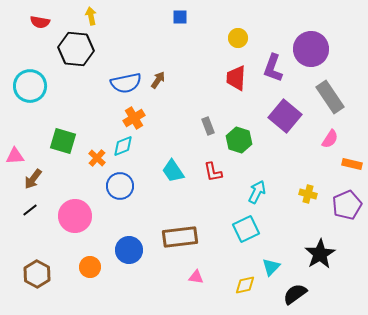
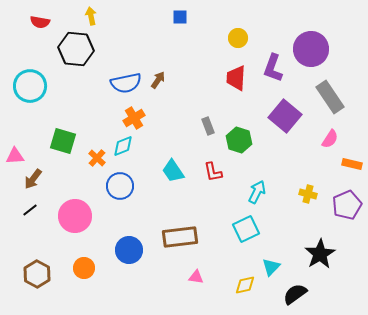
orange circle at (90, 267): moved 6 px left, 1 px down
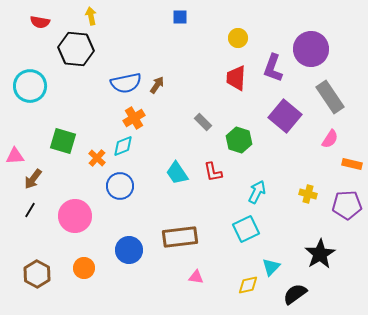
brown arrow at (158, 80): moved 1 px left, 5 px down
gray rectangle at (208, 126): moved 5 px left, 4 px up; rotated 24 degrees counterclockwise
cyan trapezoid at (173, 171): moved 4 px right, 2 px down
purple pentagon at (347, 205): rotated 20 degrees clockwise
black line at (30, 210): rotated 21 degrees counterclockwise
yellow diamond at (245, 285): moved 3 px right
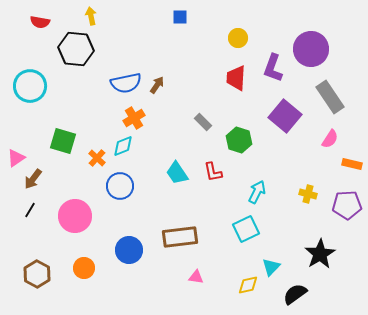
pink triangle at (15, 156): moved 1 px right, 2 px down; rotated 30 degrees counterclockwise
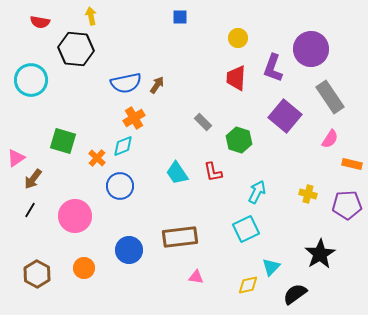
cyan circle at (30, 86): moved 1 px right, 6 px up
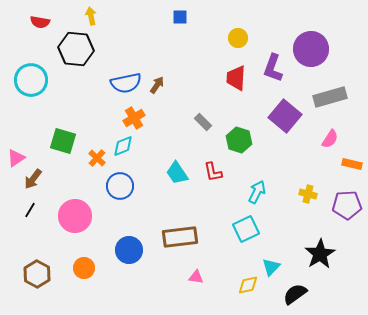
gray rectangle at (330, 97): rotated 72 degrees counterclockwise
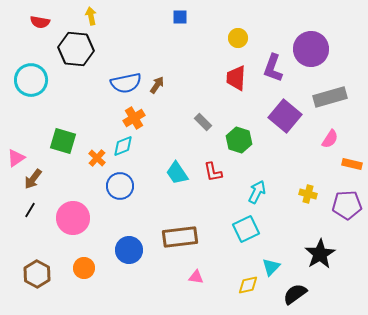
pink circle at (75, 216): moved 2 px left, 2 px down
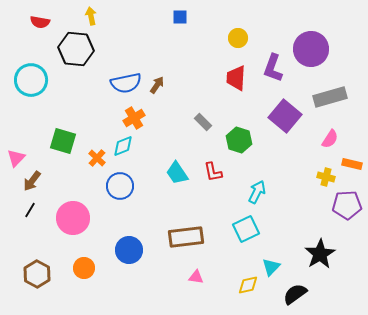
pink triangle at (16, 158): rotated 12 degrees counterclockwise
brown arrow at (33, 179): moved 1 px left, 2 px down
yellow cross at (308, 194): moved 18 px right, 17 px up
brown rectangle at (180, 237): moved 6 px right
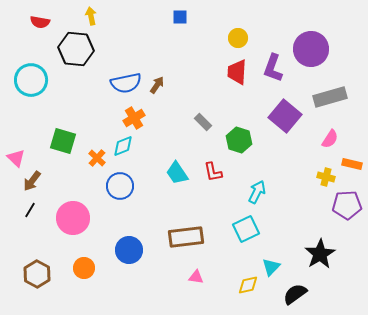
red trapezoid at (236, 78): moved 1 px right, 6 px up
pink triangle at (16, 158): rotated 30 degrees counterclockwise
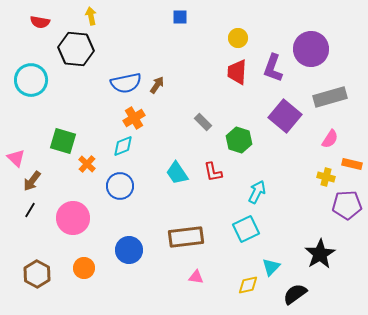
orange cross at (97, 158): moved 10 px left, 6 px down
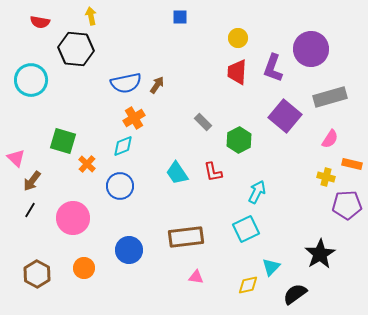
green hexagon at (239, 140): rotated 15 degrees clockwise
